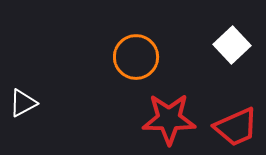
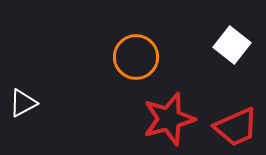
white square: rotated 9 degrees counterclockwise
red star: rotated 16 degrees counterclockwise
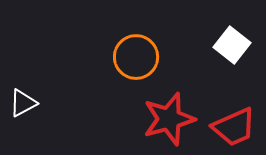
red trapezoid: moved 2 px left
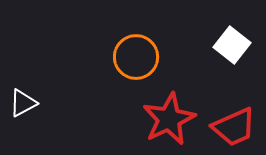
red star: rotated 10 degrees counterclockwise
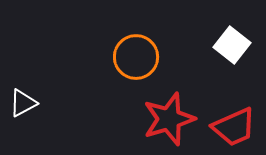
red star: rotated 8 degrees clockwise
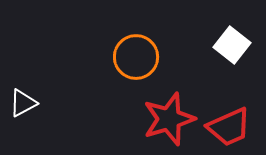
red trapezoid: moved 5 px left
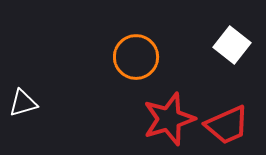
white triangle: rotated 12 degrees clockwise
red trapezoid: moved 2 px left, 2 px up
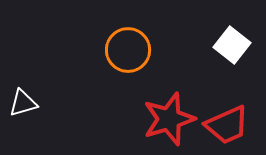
orange circle: moved 8 px left, 7 px up
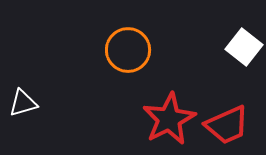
white square: moved 12 px right, 2 px down
red star: rotated 10 degrees counterclockwise
